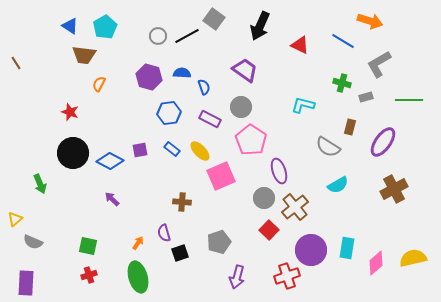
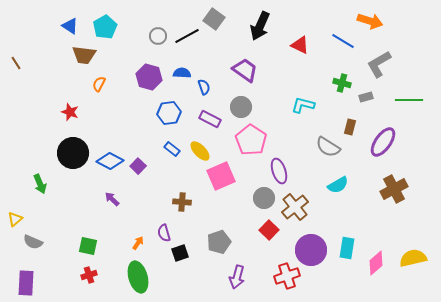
purple square at (140, 150): moved 2 px left, 16 px down; rotated 35 degrees counterclockwise
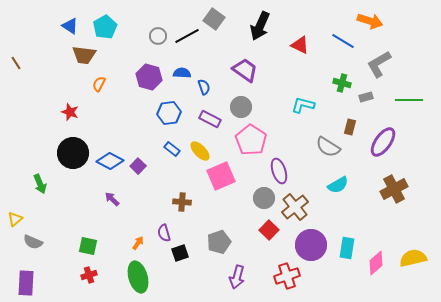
purple circle at (311, 250): moved 5 px up
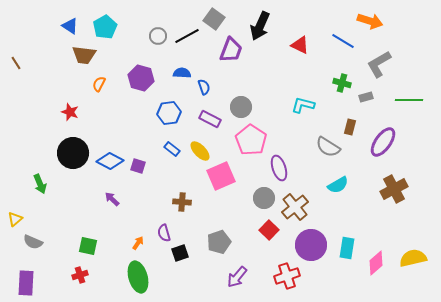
purple trapezoid at (245, 70): moved 14 px left, 20 px up; rotated 76 degrees clockwise
purple hexagon at (149, 77): moved 8 px left, 1 px down
purple square at (138, 166): rotated 28 degrees counterclockwise
purple ellipse at (279, 171): moved 3 px up
red cross at (89, 275): moved 9 px left
purple arrow at (237, 277): rotated 25 degrees clockwise
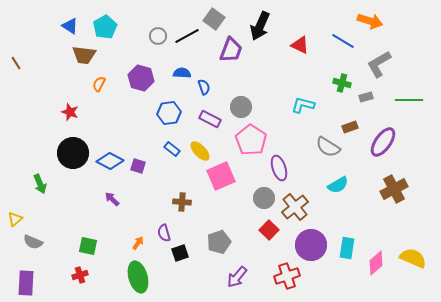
brown rectangle at (350, 127): rotated 56 degrees clockwise
yellow semicircle at (413, 258): rotated 36 degrees clockwise
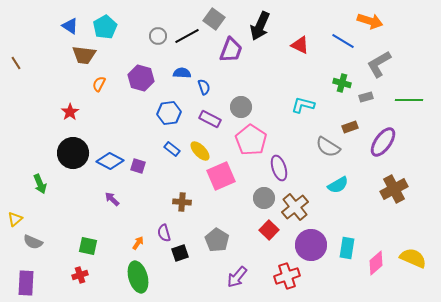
red star at (70, 112): rotated 18 degrees clockwise
gray pentagon at (219, 242): moved 2 px left, 2 px up; rotated 20 degrees counterclockwise
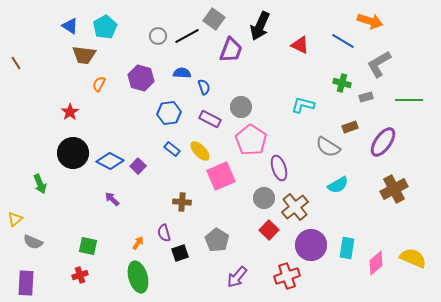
purple square at (138, 166): rotated 28 degrees clockwise
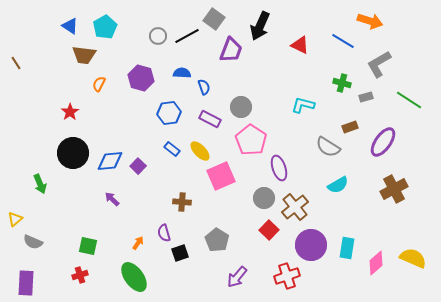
green line at (409, 100): rotated 32 degrees clockwise
blue diamond at (110, 161): rotated 32 degrees counterclockwise
green ellipse at (138, 277): moved 4 px left; rotated 20 degrees counterclockwise
